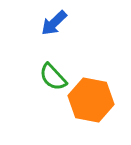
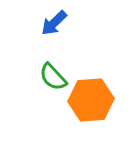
orange hexagon: rotated 15 degrees counterclockwise
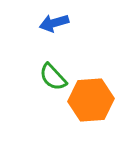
blue arrow: rotated 28 degrees clockwise
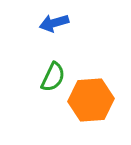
green semicircle: rotated 112 degrees counterclockwise
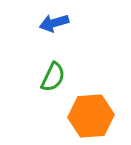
orange hexagon: moved 16 px down
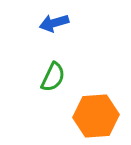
orange hexagon: moved 5 px right
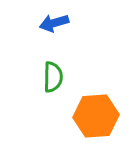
green semicircle: rotated 24 degrees counterclockwise
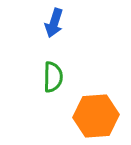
blue arrow: rotated 56 degrees counterclockwise
